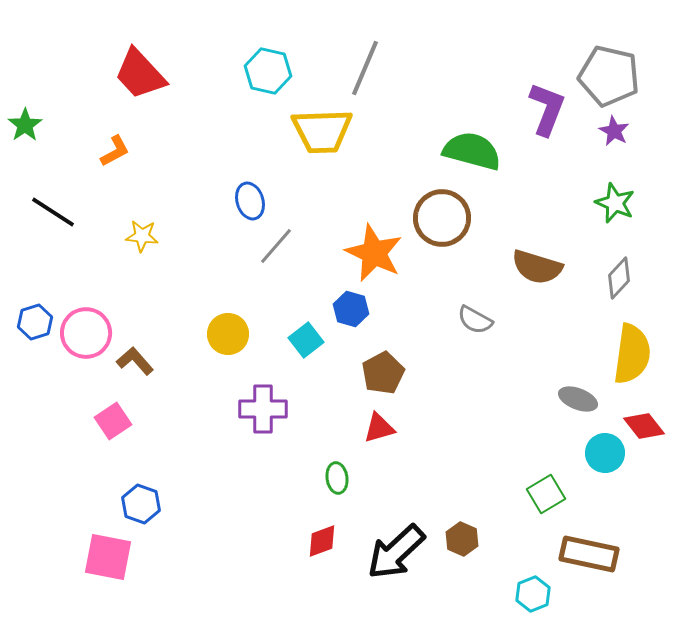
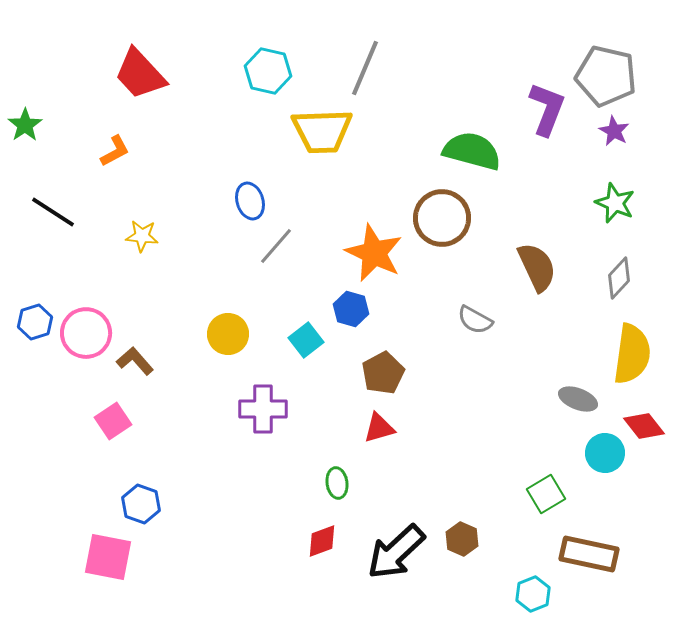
gray pentagon at (609, 76): moved 3 px left
brown semicircle at (537, 267): rotated 132 degrees counterclockwise
green ellipse at (337, 478): moved 5 px down
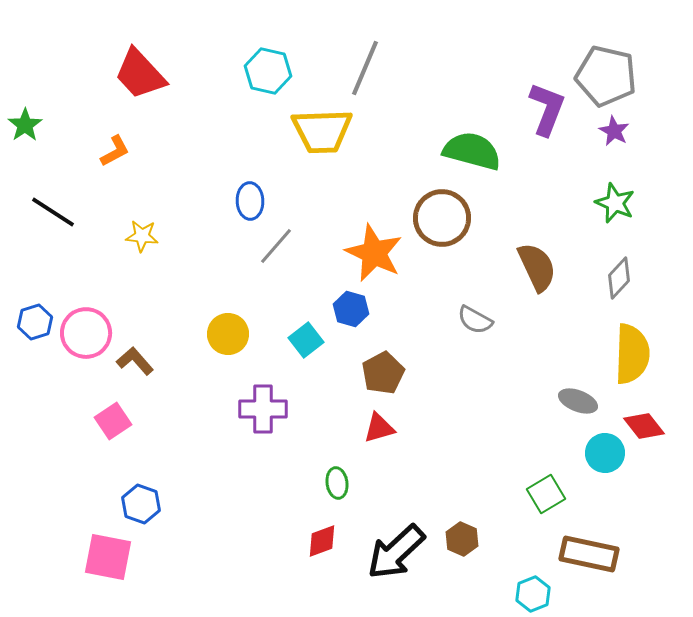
blue ellipse at (250, 201): rotated 15 degrees clockwise
yellow semicircle at (632, 354): rotated 6 degrees counterclockwise
gray ellipse at (578, 399): moved 2 px down
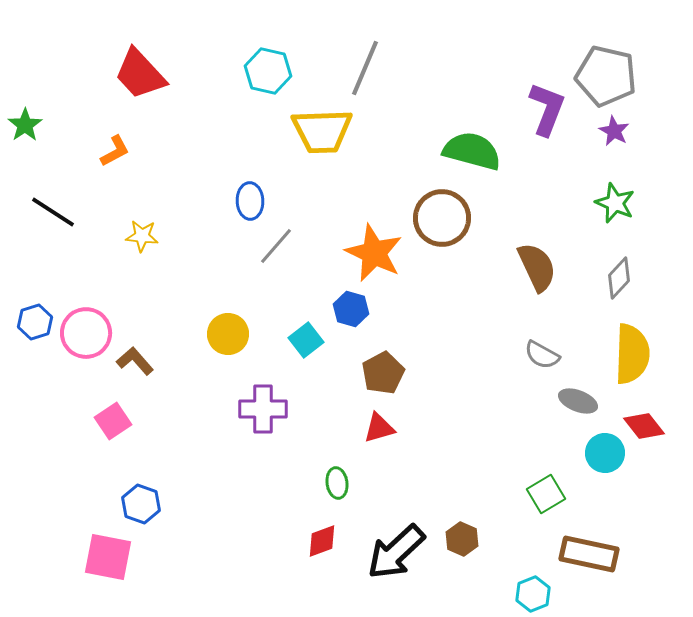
gray semicircle at (475, 320): moved 67 px right, 35 px down
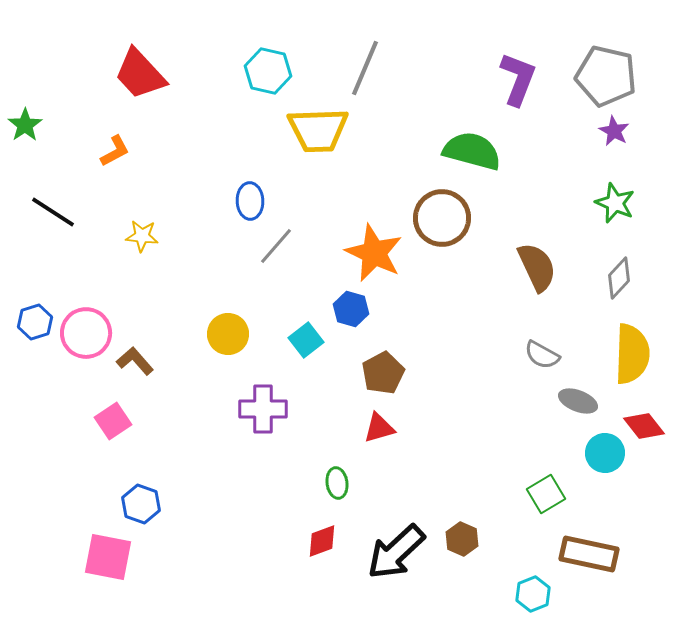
purple L-shape at (547, 109): moved 29 px left, 30 px up
yellow trapezoid at (322, 131): moved 4 px left, 1 px up
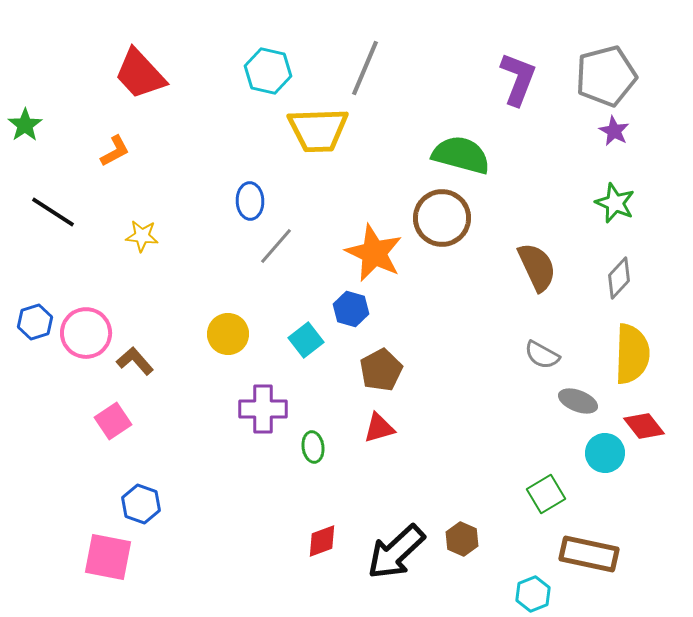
gray pentagon at (606, 76): rotated 28 degrees counterclockwise
green semicircle at (472, 151): moved 11 px left, 4 px down
brown pentagon at (383, 373): moved 2 px left, 3 px up
green ellipse at (337, 483): moved 24 px left, 36 px up
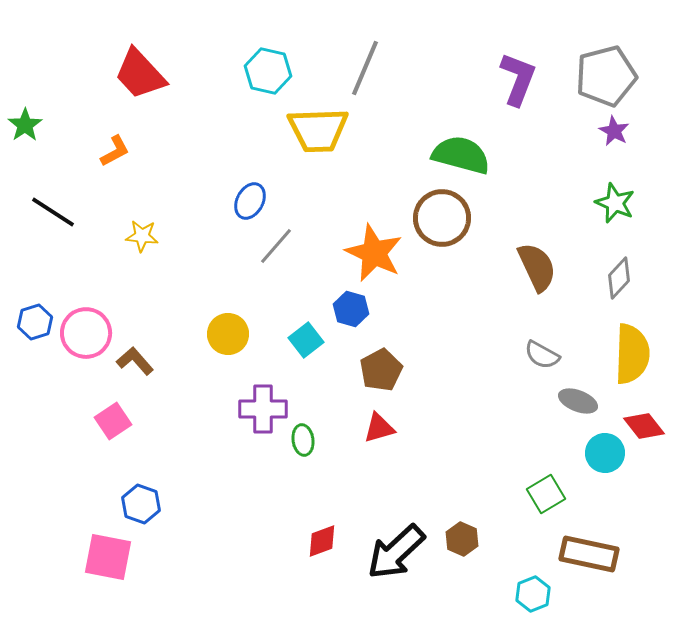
blue ellipse at (250, 201): rotated 30 degrees clockwise
green ellipse at (313, 447): moved 10 px left, 7 px up
